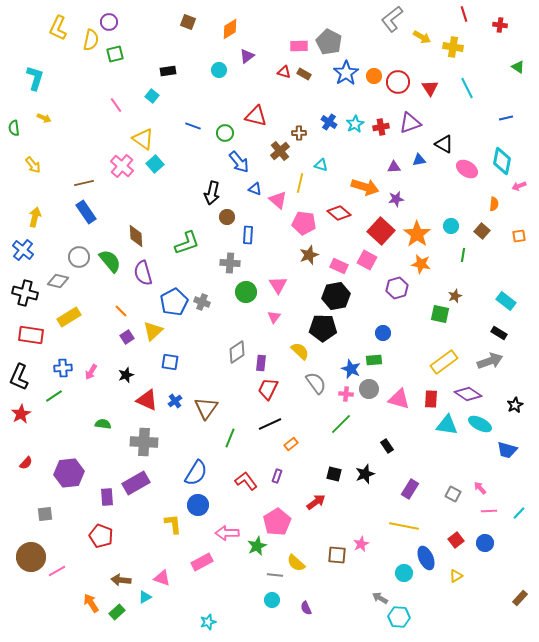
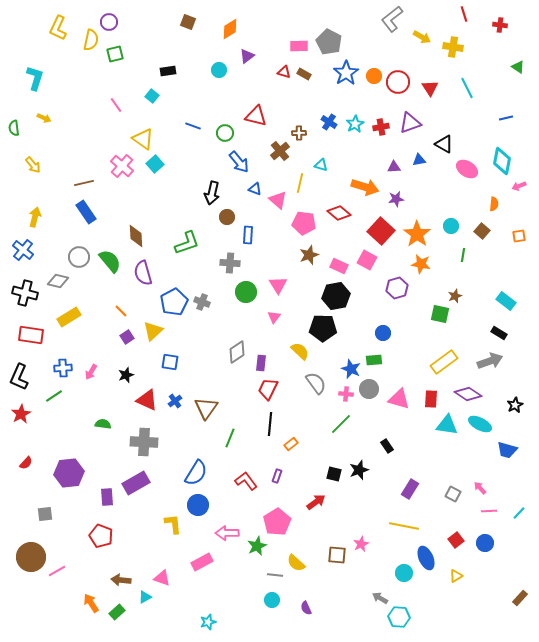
black line at (270, 424): rotated 60 degrees counterclockwise
black star at (365, 474): moved 6 px left, 4 px up
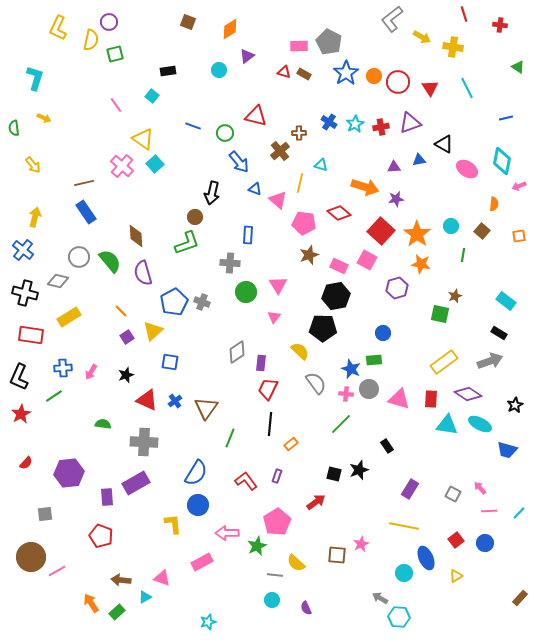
brown circle at (227, 217): moved 32 px left
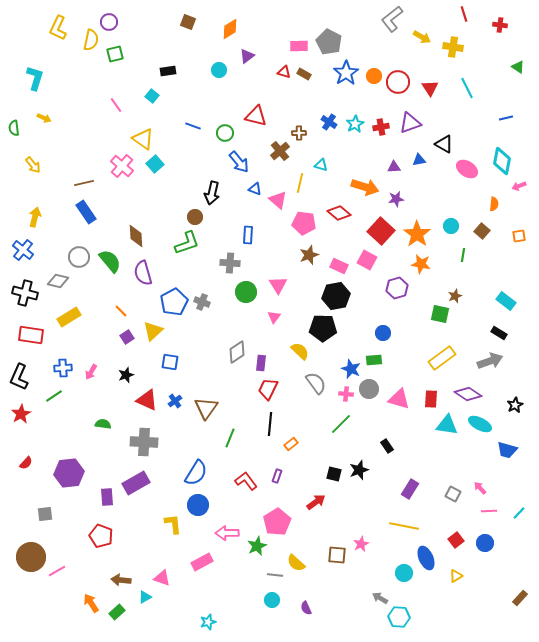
yellow rectangle at (444, 362): moved 2 px left, 4 px up
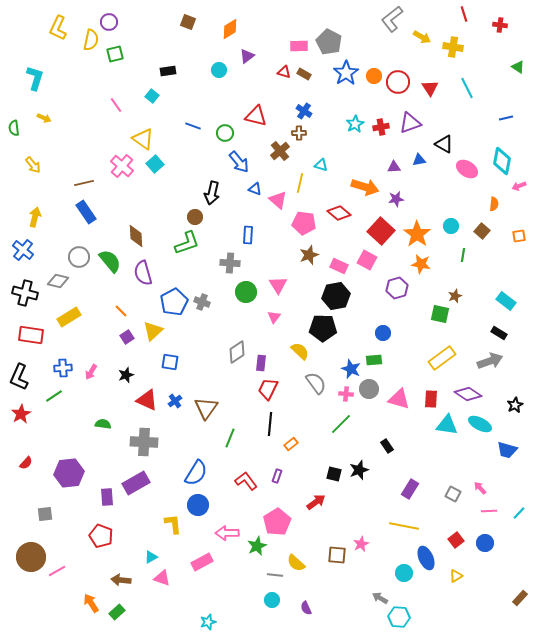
blue cross at (329, 122): moved 25 px left, 11 px up
cyan triangle at (145, 597): moved 6 px right, 40 px up
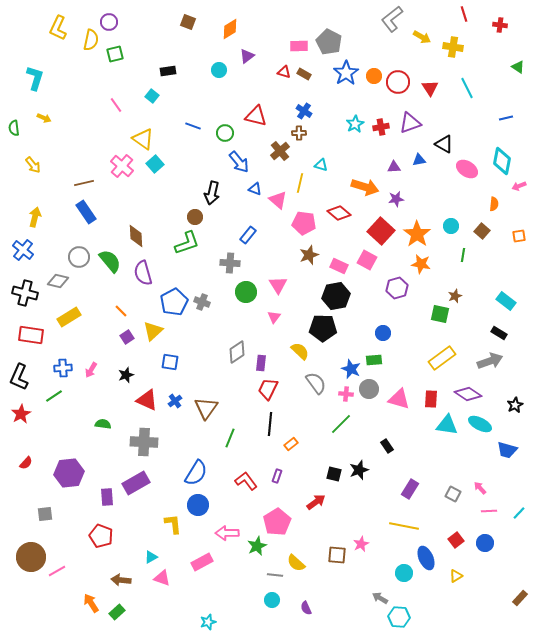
blue rectangle at (248, 235): rotated 36 degrees clockwise
pink arrow at (91, 372): moved 2 px up
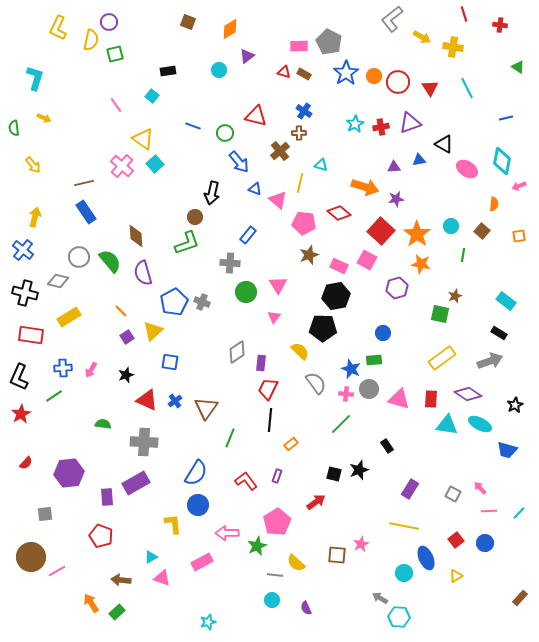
black line at (270, 424): moved 4 px up
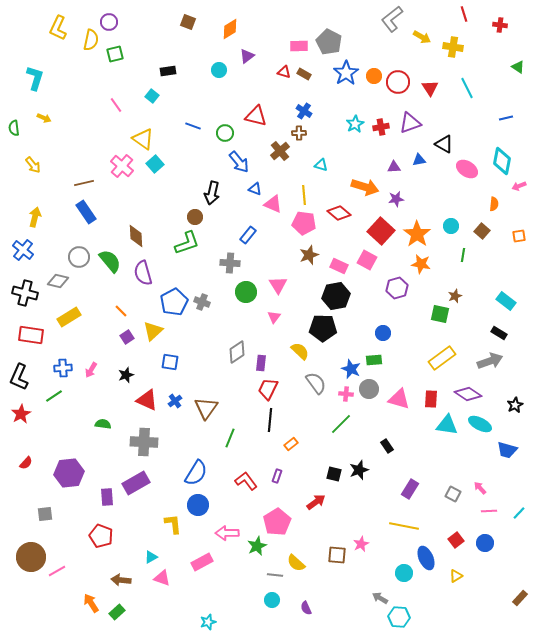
yellow line at (300, 183): moved 4 px right, 12 px down; rotated 18 degrees counterclockwise
pink triangle at (278, 200): moved 5 px left, 4 px down; rotated 18 degrees counterclockwise
